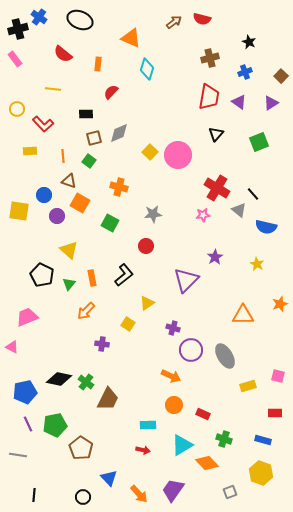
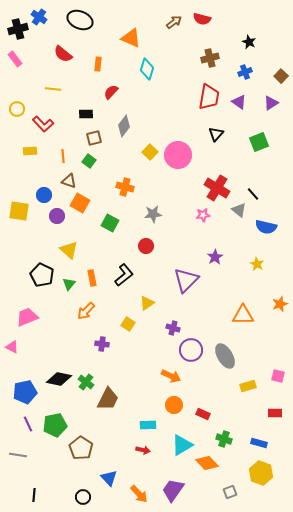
gray diamond at (119, 133): moved 5 px right, 7 px up; rotated 30 degrees counterclockwise
orange cross at (119, 187): moved 6 px right
blue rectangle at (263, 440): moved 4 px left, 3 px down
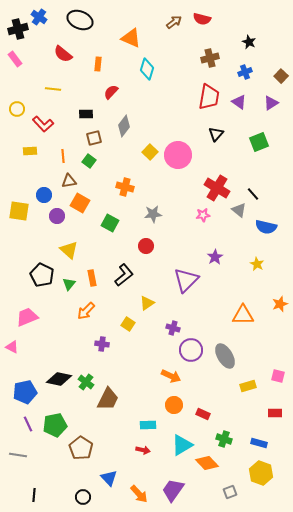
brown triangle at (69, 181): rotated 28 degrees counterclockwise
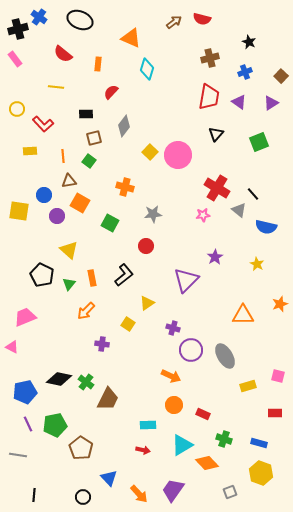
yellow line at (53, 89): moved 3 px right, 2 px up
pink trapezoid at (27, 317): moved 2 px left
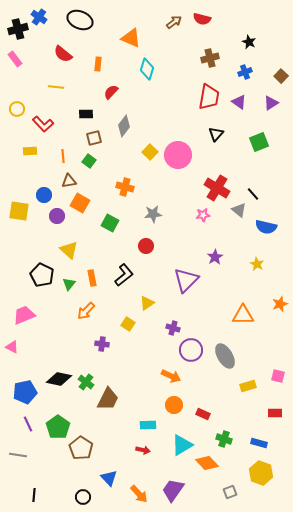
pink trapezoid at (25, 317): moved 1 px left, 2 px up
green pentagon at (55, 425): moved 3 px right, 2 px down; rotated 25 degrees counterclockwise
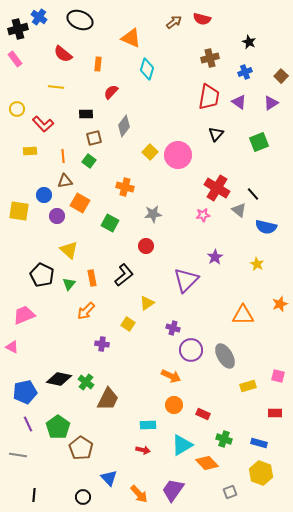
brown triangle at (69, 181): moved 4 px left
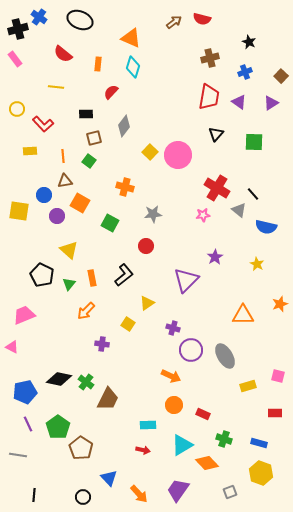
cyan diamond at (147, 69): moved 14 px left, 2 px up
green square at (259, 142): moved 5 px left; rotated 24 degrees clockwise
purple trapezoid at (173, 490): moved 5 px right
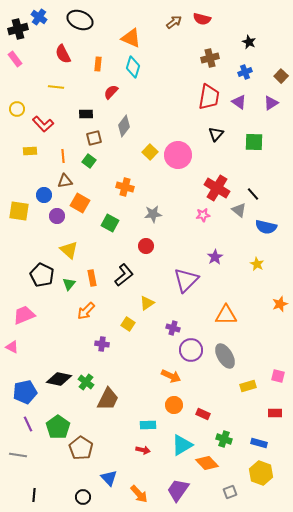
red semicircle at (63, 54): rotated 24 degrees clockwise
orange triangle at (243, 315): moved 17 px left
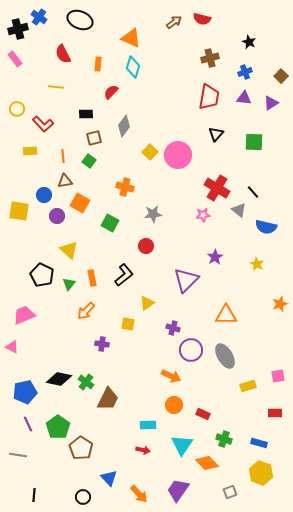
purple triangle at (239, 102): moved 5 px right, 4 px up; rotated 28 degrees counterclockwise
black line at (253, 194): moved 2 px up
yellow square at (128, 324): rotated 24 degrees counterclockwise
pink square at (278, 376): rotated 24 degrees counterclockwise
cyan triangle at (182, 445): rotated 25 degrees counterclockwise
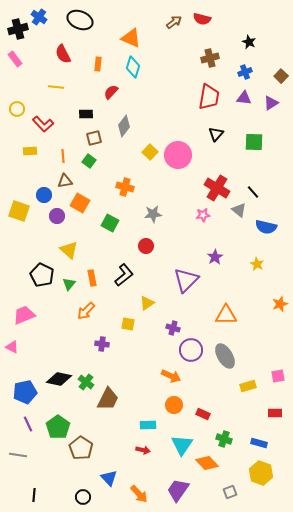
yellow square at (19, 211): rotated 10 degrees clockwise
